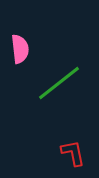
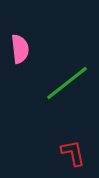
green line: moved 8 px right
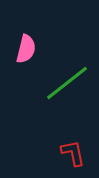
pink semicircle: moved 6 px right; rotated 20 degrees clockwise
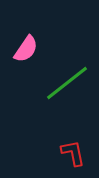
pink semicircle: rotated 20 degrees clockwise
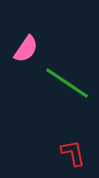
green line: rotated 72 degrees clockwise
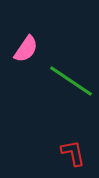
green line: moved 4 px right, 2 px up
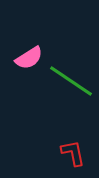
pink semicircle: moved 3 px right, 9 px down; rotated 24 degrees clockwise
